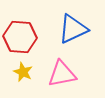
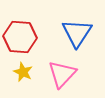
blue triangle: moved 4 px right, 4 px down; rotated 32 degrees counterclockwise
pink triangle: rotated 36 degrees counterclockwise
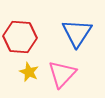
yellow star: moved 6 px right
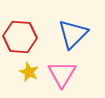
blue triangle: moved 4 px left, 1 px down; rotated 12 degrees clockwise
pink triangle: rotated 12 degrees counterclockwise
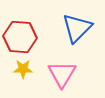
blue triangle: moved 4 px right, 6 px up
yellow star: moved 6 px left, 3 px up; rotated 24 degrees counterclockwise
